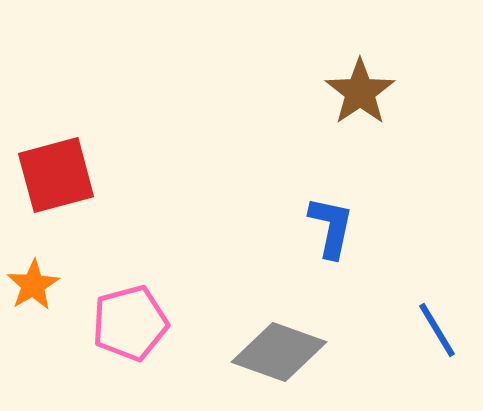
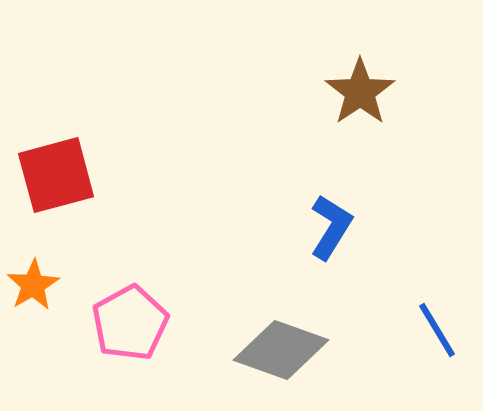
blue L-shape: rotated 20 degrees clockwise
pink pentagon: rotated 14 degrees counterclockwise
gray diamond: moved 2 px right, 2 px up
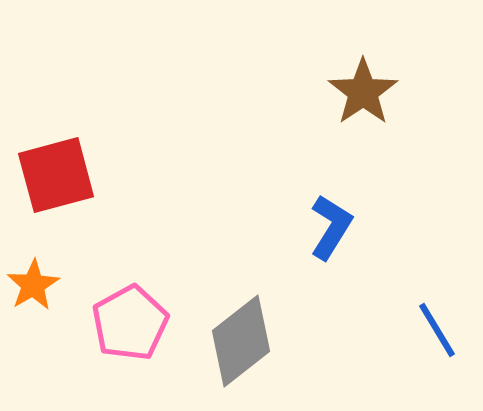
brown star: moved 3 px right
gray diamond: moved 40 px left, 9 px up; rotated 58 degrees counterclockwise
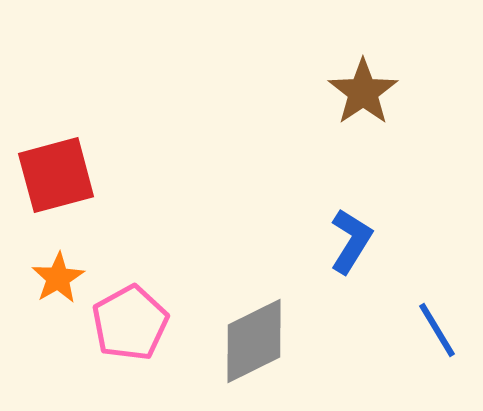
blue L-shape: moved 20 px right, 14 px down
orange star: moved 25 px right, 7 px up
gray diamond: moved 13 px right; rotated 12 degrees clockwise
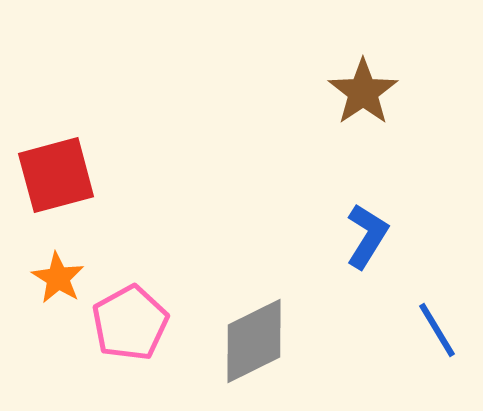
blue L-shape: moved 16 px right, 5 px up
orange star: rotated 10 degrees counterclockwise
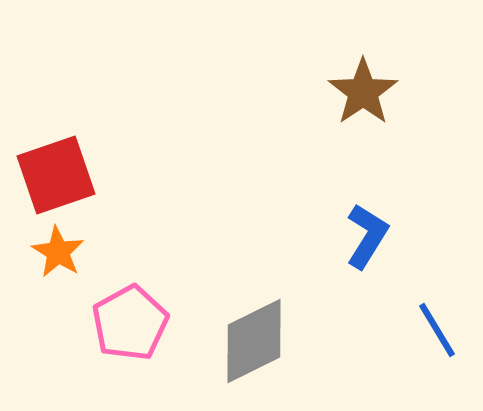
red square: rotated 4 degrees counterclockwise
orange star: moved 26 px up
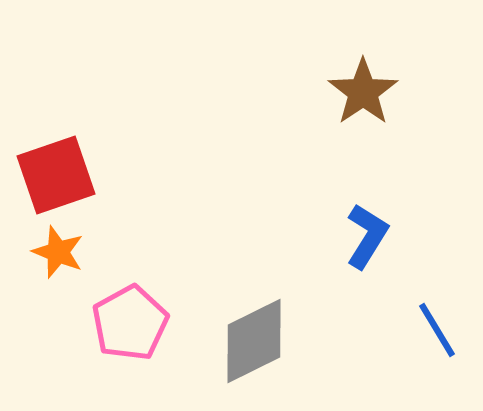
orange star: rotated 10 degrees counterclockwise
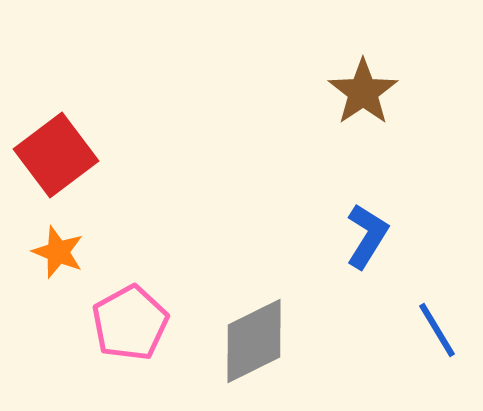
red square: moved 20 px up; rotated 18 degrees counterclockwise
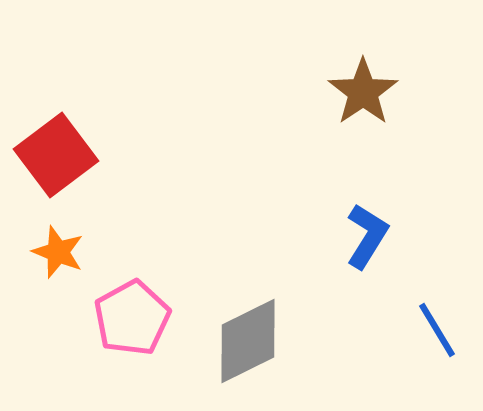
pink pentagon: moved 2 px right, 5 px up
gray diamond: moved 6 px left
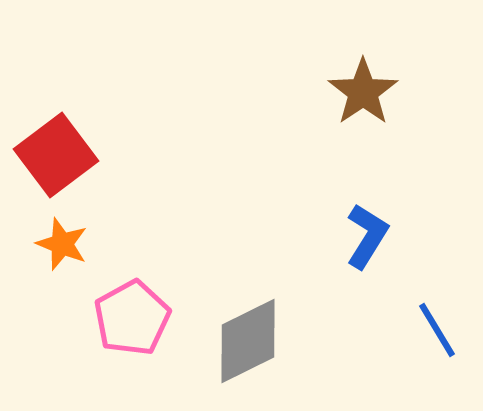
orange star: moved 4 px right, 8 px up
